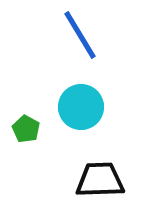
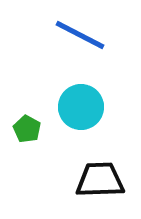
blue line: rotated 32 degrees counterclockwise
green pentagon: moved 1 px right
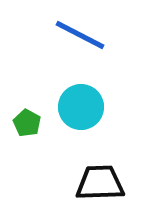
green pentagon: moved 6 px up
black trapezoid: moved 3 px down
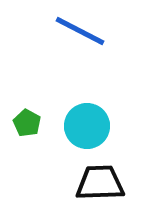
blue line: moved 4 px up
cyan circle: moved 6 px right, 19 px down
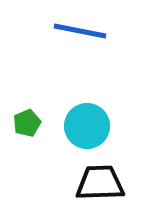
blue line: rotated 16 degrees counterclockwise
green pentagon: rotated 20 degrees clockwise
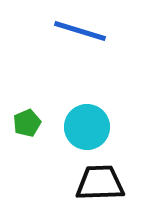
blue line: rotated 6 degrees clockwise
cyan circle: moved 1 px down
